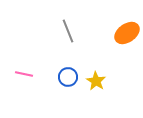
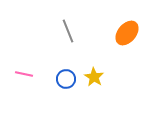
orange ellipse: rotated 15 degrees counterclockwise
blue circle: moved 2 px left, 2 px down
yellow star: moved 2 px left, 4 px up
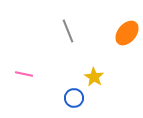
blue circle: moved 8 px right, 19 px down
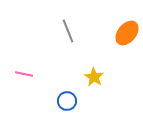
blue circle: moved 7 px left, 3 px down
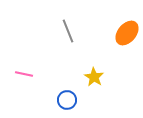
blue circle: moved 1 px up
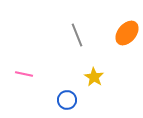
gray line: moved 9 px right, 4 px down
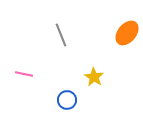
gray line: moved 16 px left
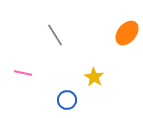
gray line: moved 6 px left; rotated 10 degrees counterclockwise
pink line: moved 1 px left, 1 px up
